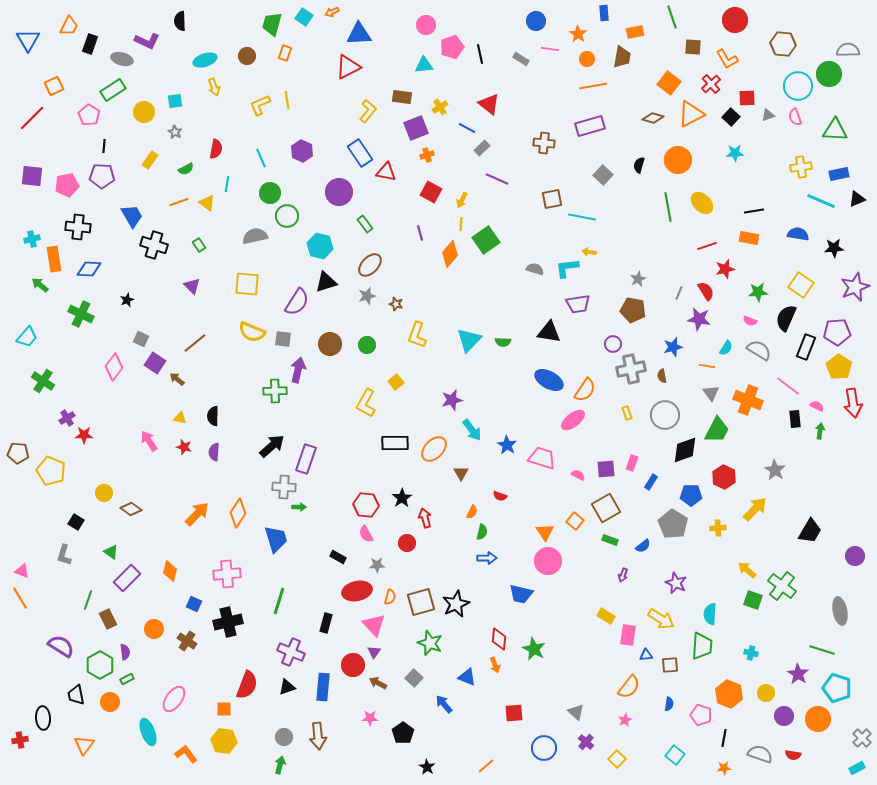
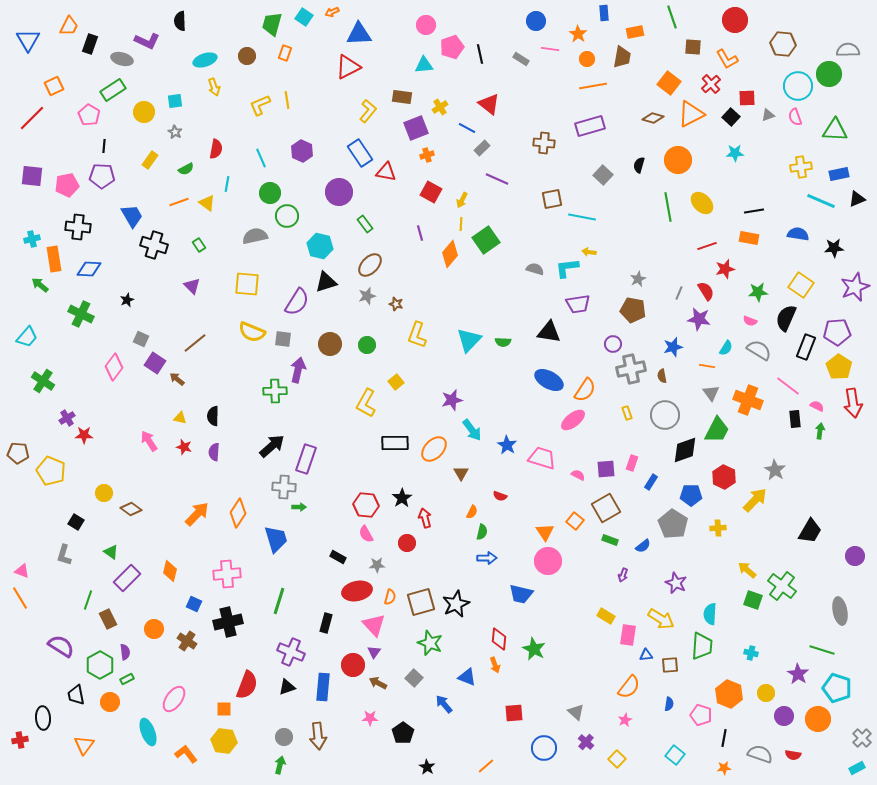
yellow arrow at (755, 509): moved 9 px up
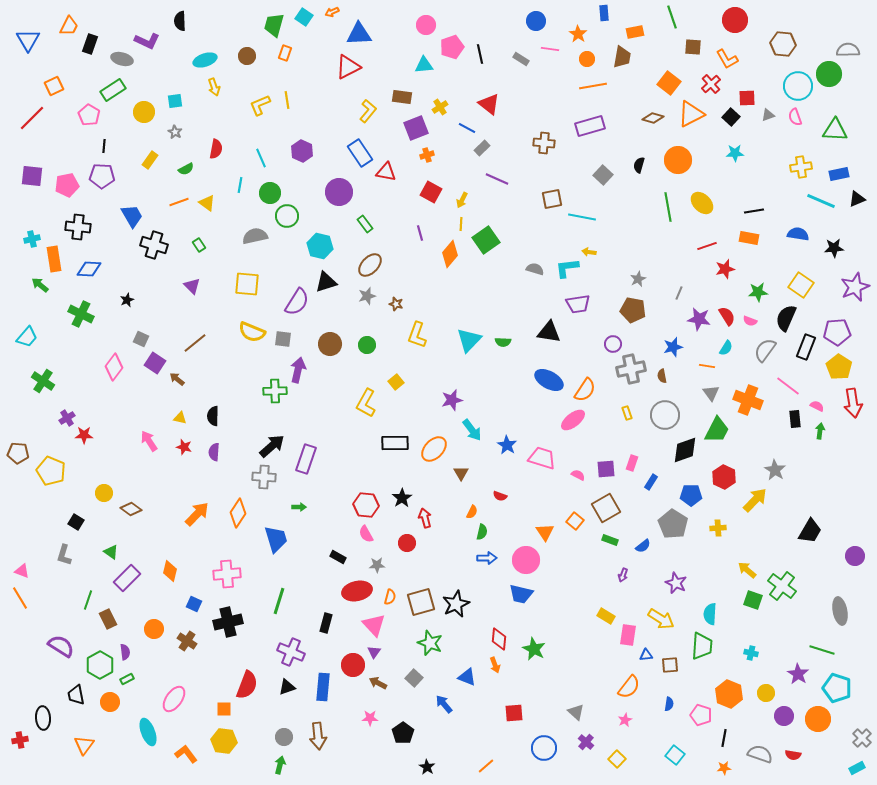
green trapezoid at (272, 24): moved 2 px right, 1 px down
cyan line at (227, 184): moved 13 px right, 1 px down
red semicircle at (706, 291): moved 21 px right, 25 px down
gray semicircle at (759, 350): moved 6 px right; rotated 85 degrees counterclockwise
gray cross at (284, 487): moved 20 px left, 10 px up
pink circle at (548, 561): moved 22 px left, 1 px up
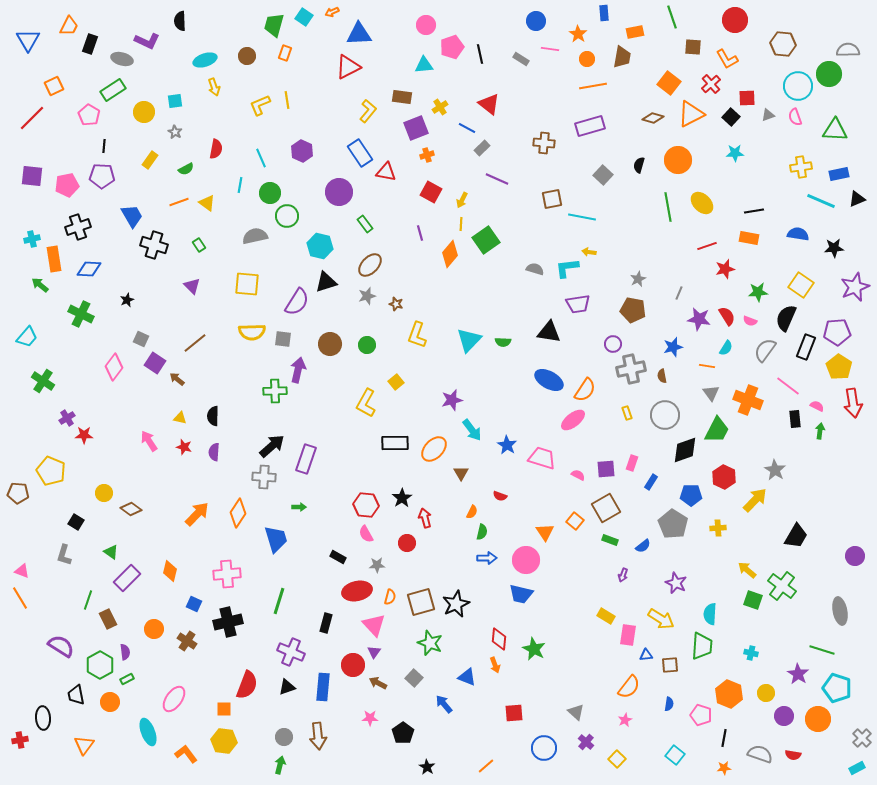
black cross at (78, 227): rotated 25 degrees counterclockwise
yellow semicircle at (252, 332): rotated 24 degrees counterclockwise
brown pentagon at (18, 453): moved 40 px down
black trapezoid at (810, 531): moved 14 px left, 5 px down
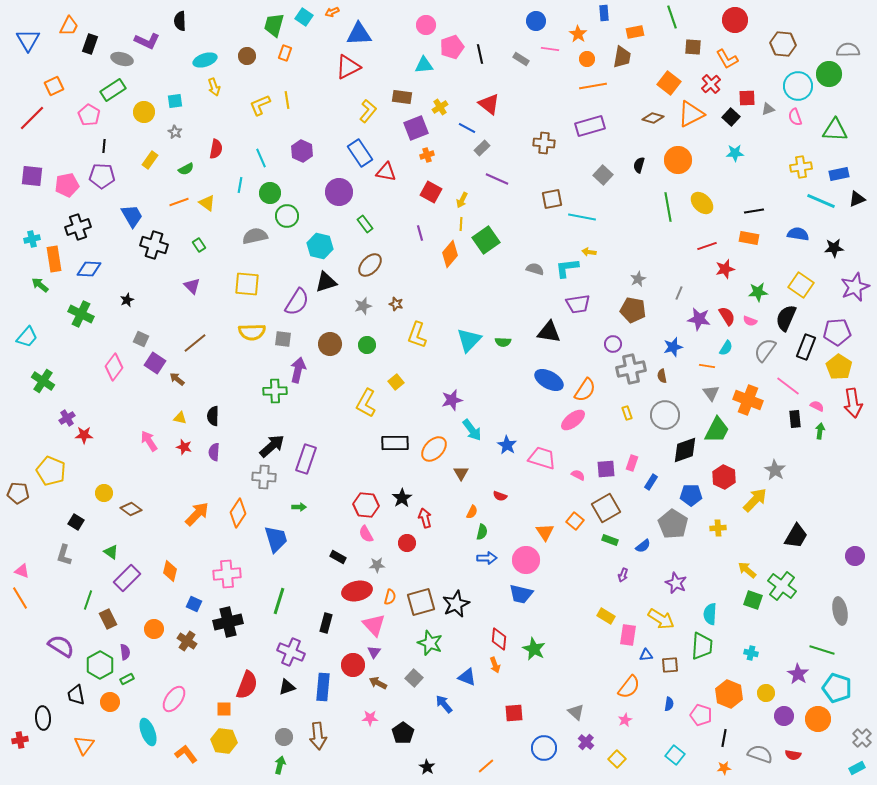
gray triangle at (768, 115): moved 6 px up
gray star at (367, 296): moved 4 px left, 10 px down
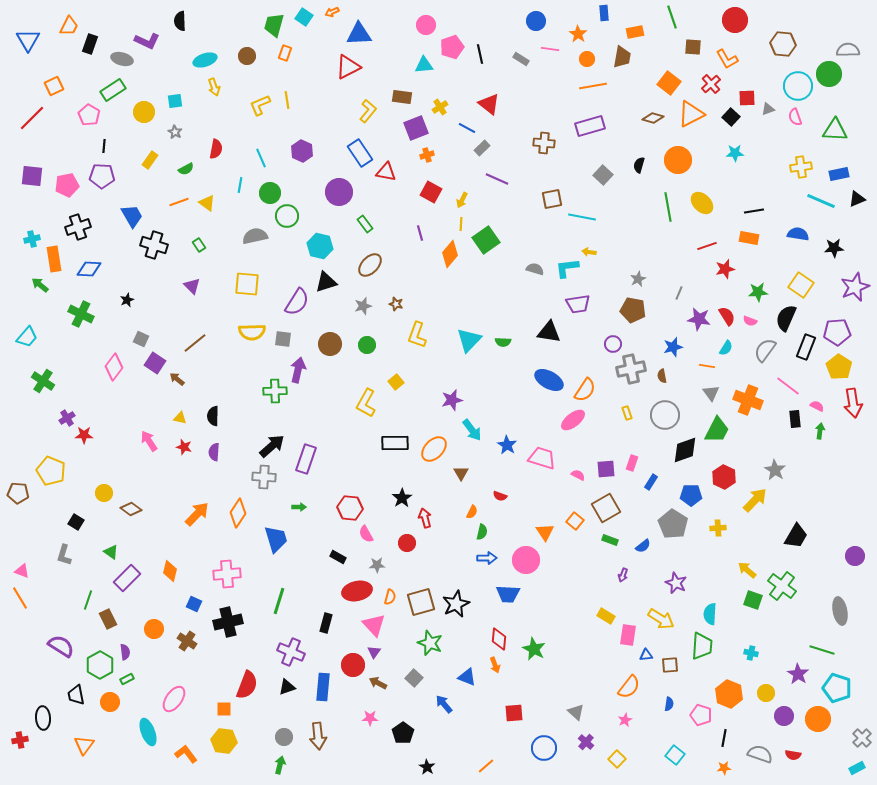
red hexagon at (366, 505): moved 16 px left, 3 px down
blue trapezoid at (521, 594): moved 13 px left; rotated 10 degrees counterclockwise
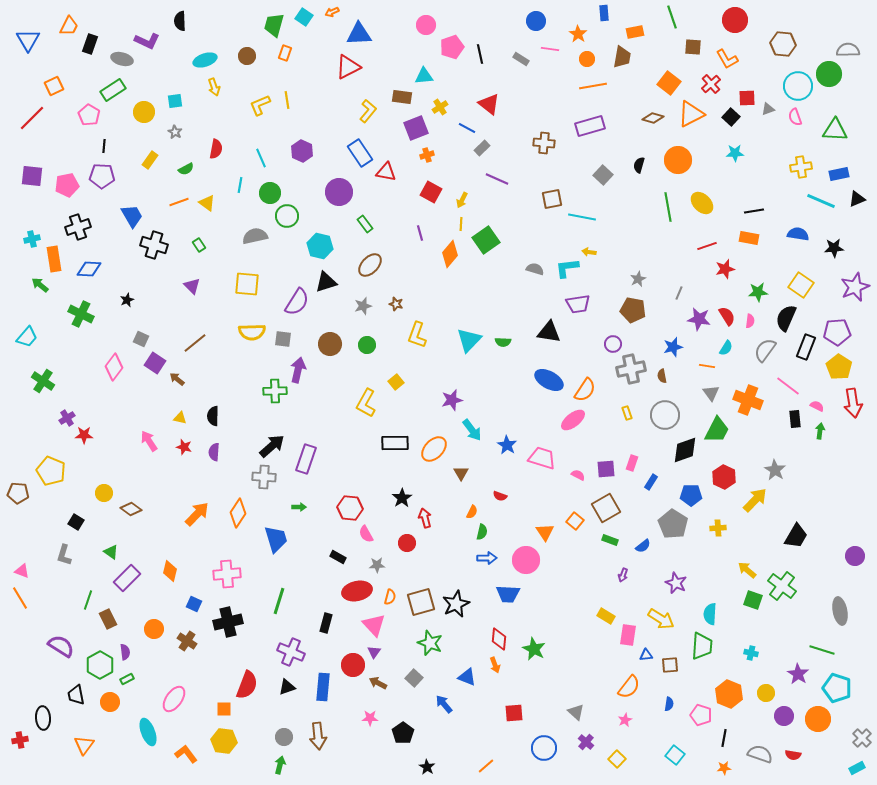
cyan triangle at (424, 65): moved 11 px down
pink semicircle at (750, 321): rotated 104 degrees counterclockwise
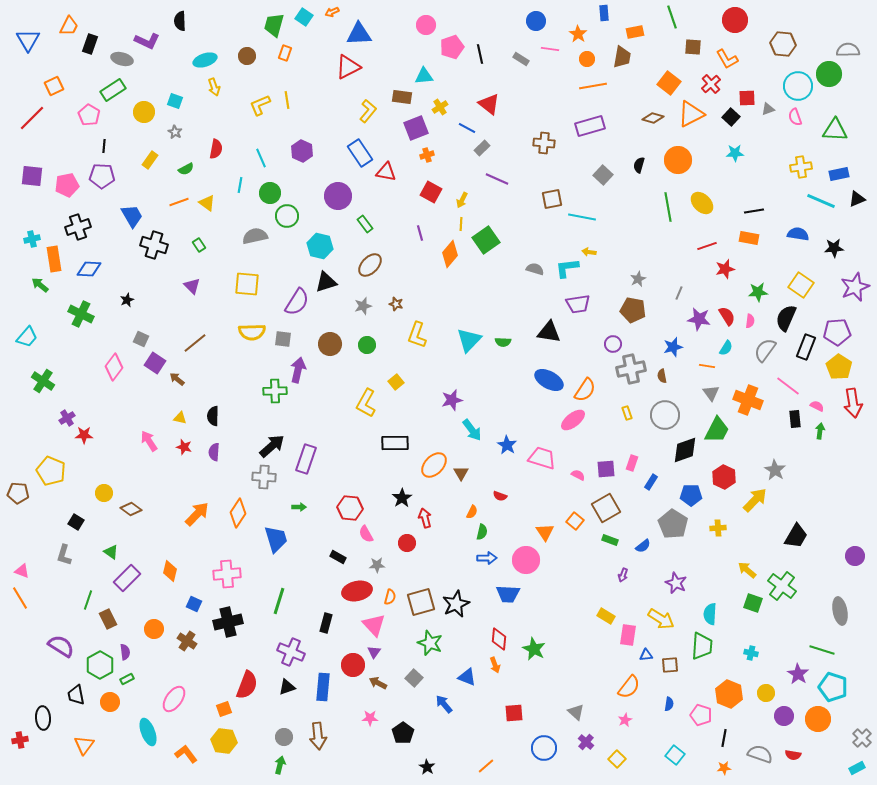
cyan square at (175, 101): rotated 28 degrees clockwise
purple circle at (339, 192): moved 1 px left, 4 px down
orange ellipse at (434, 449): moved 16 px down
green square at (753, 600): moved 3 px down
cyan pentagon at (837, 688): moved 4 px left, 1 px up
orange square at (224, 709): rotated 21 degrees counterclockwise
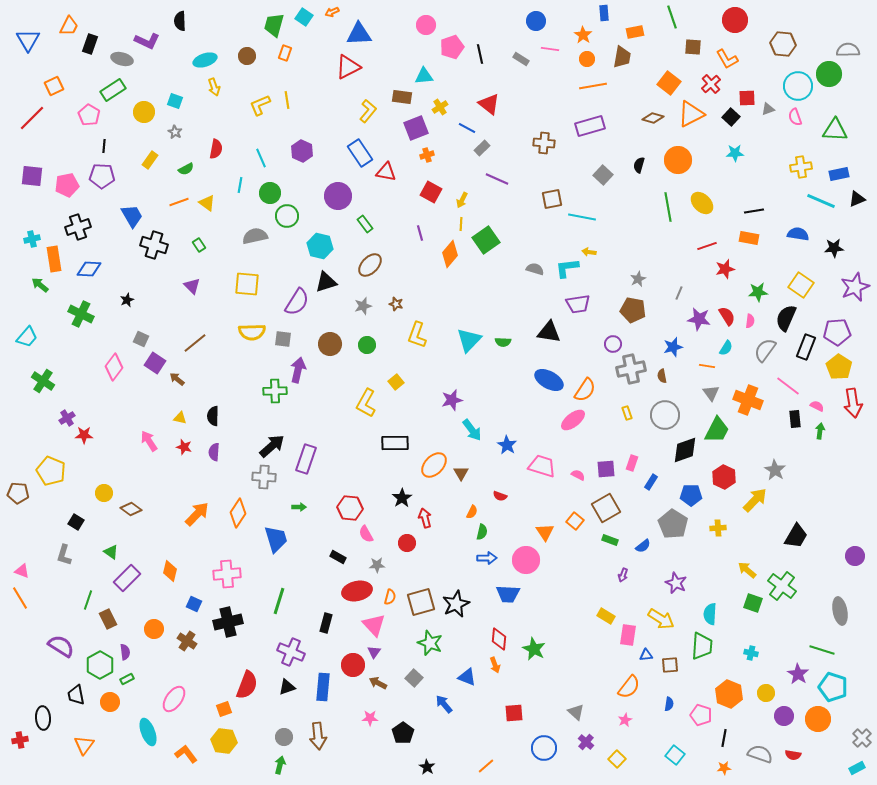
orange star at (578, 34): moved 5 px right, 1 px down
pink trapezoid at (542, 458): moved 8 px down
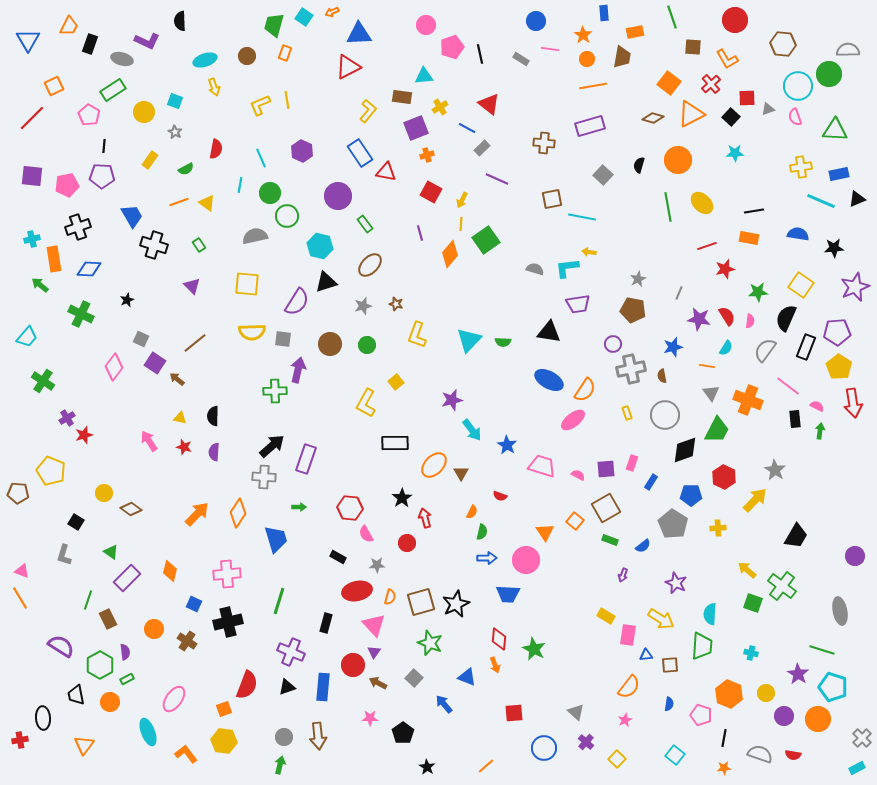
red star at (84, 435): rotated 18 degrees counterclockwise
